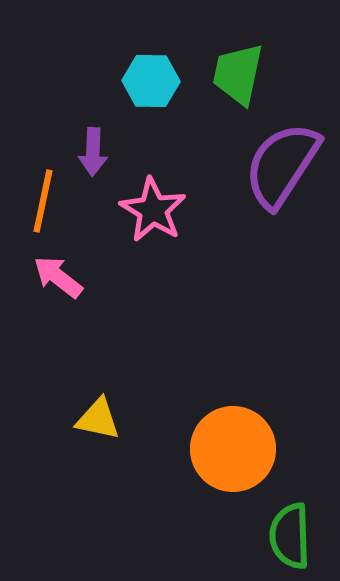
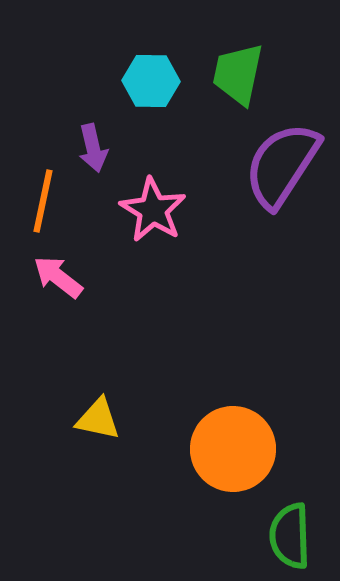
purple arrow: moved 4 px up; rotated 15 degrees counterclockwise
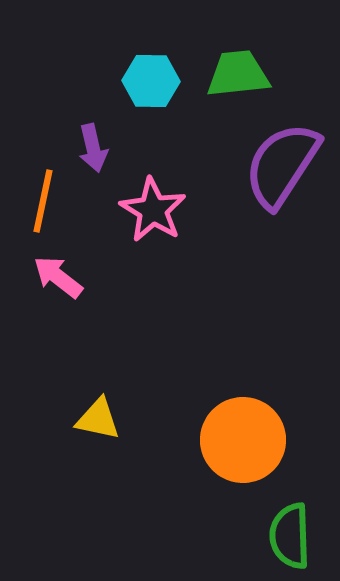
green trapezoid: rotated 72 degrees clockwise
orange circle: moved 10 px right, 9 px up
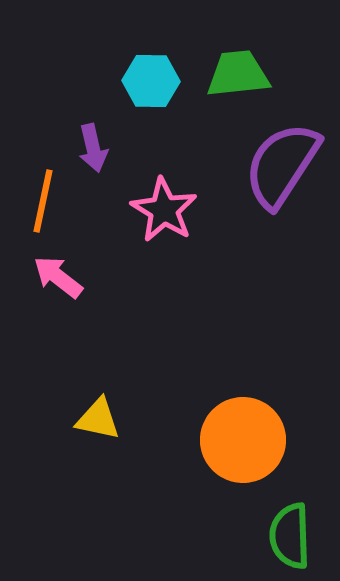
pink star: moved 11 px right
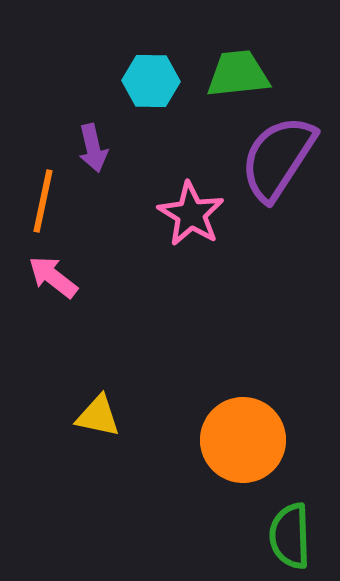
purple semicircle: moved 4 px left, 7 px up
pink star: moved 27 px right, 4 px down
pink arrow: moved 5 px left
yellow triangle: moved 3 px up
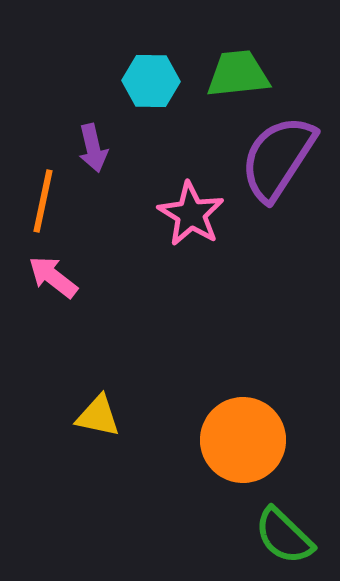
green semicircle: moved 6 px left; rotated 44 degrees counterclockwise
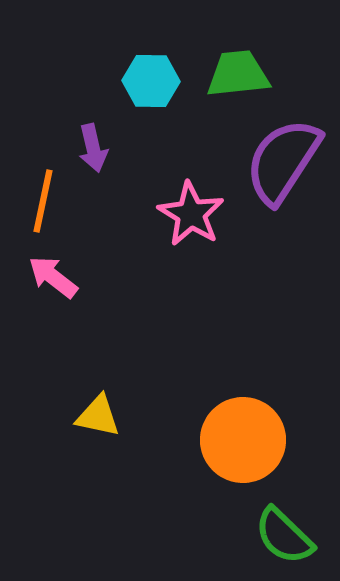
purple semicircle: moved 5 px right, 3 px down
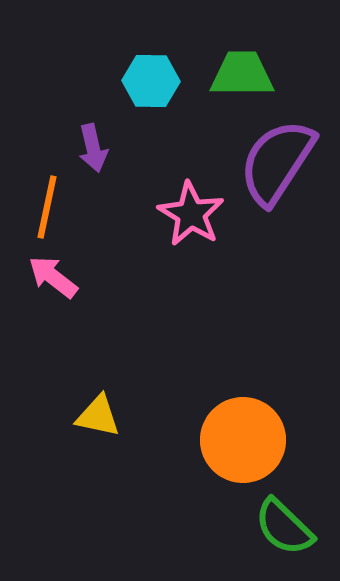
green trapezoid: moved 4 px right; rotated 6 degrees clockwise
purple semicircle: moved 6 px left, 1 px down
orange line: moved 4 px right, 6 px down
green semicircle: moved 9 px up
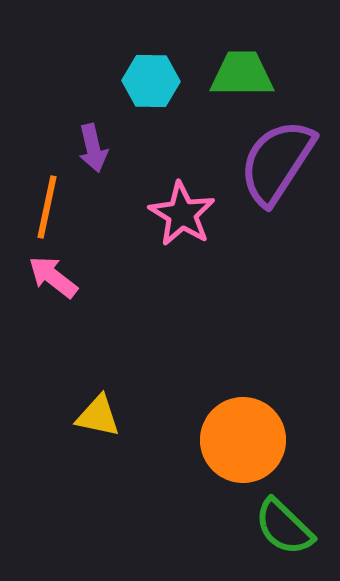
pink star: moved 9 px left
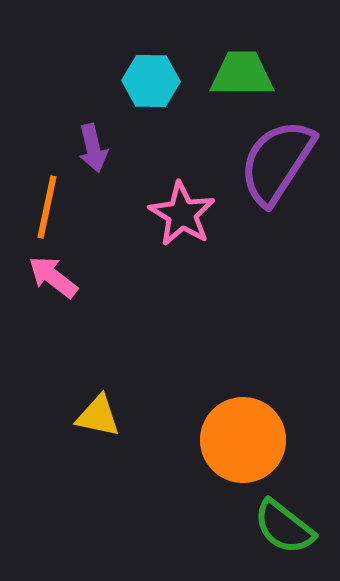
green semicircle: rotated 6 degrees counterclockwise
